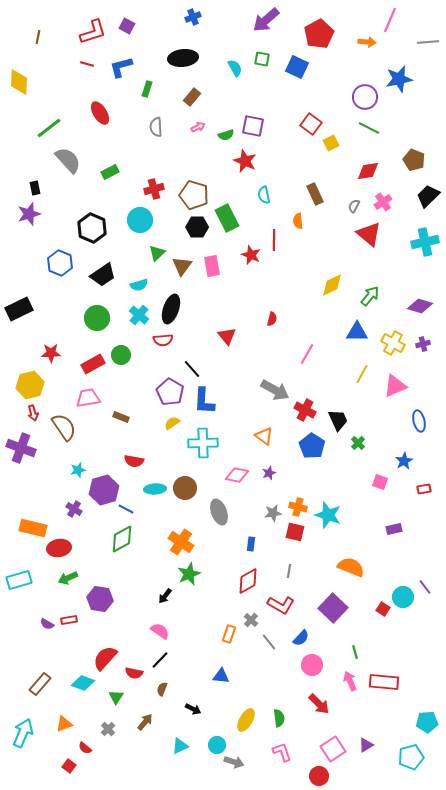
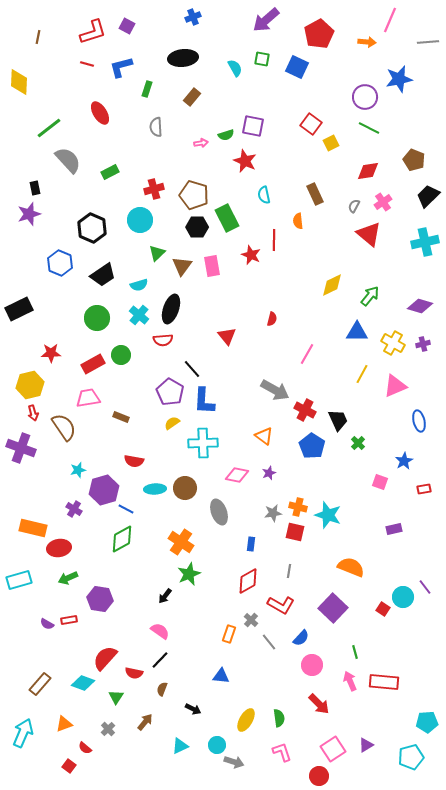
pink arrow at (198, 127): moved 3 px right, 16 px down; rotated 16 degrees clockwise
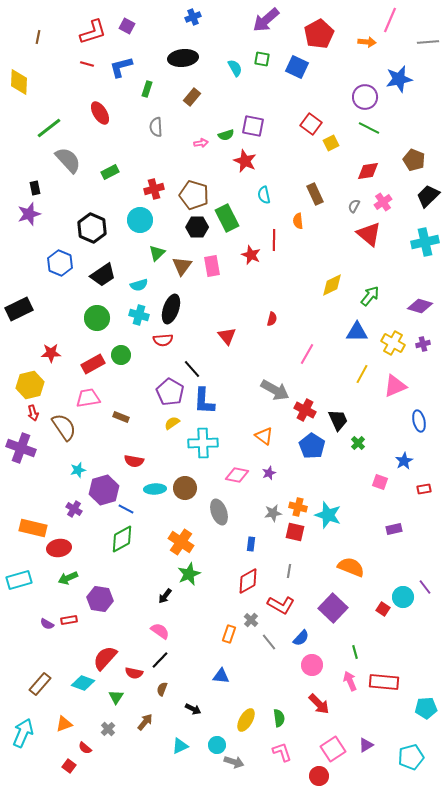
cyan cross at (139, 315): rotated 24 degrees counterclockwise
cyan pentagon at (427, 722): moved 1 px left, 14 px up
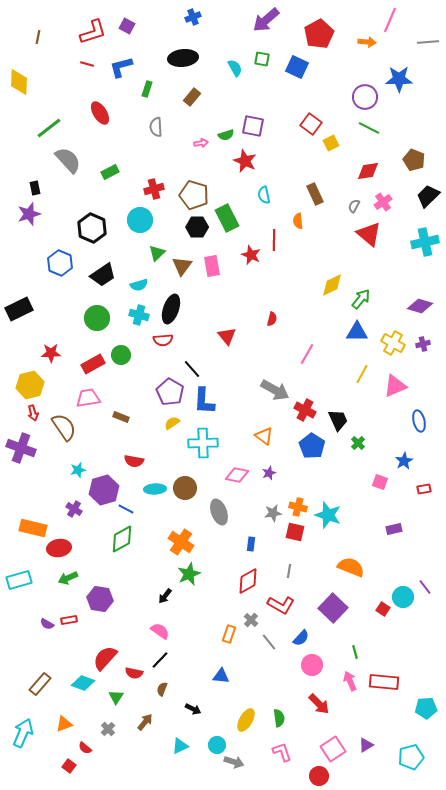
blue star at (399, 79): rotated 12 degrees clockwise
green arrow at (370, 296): moved 9 px left, 3 px down
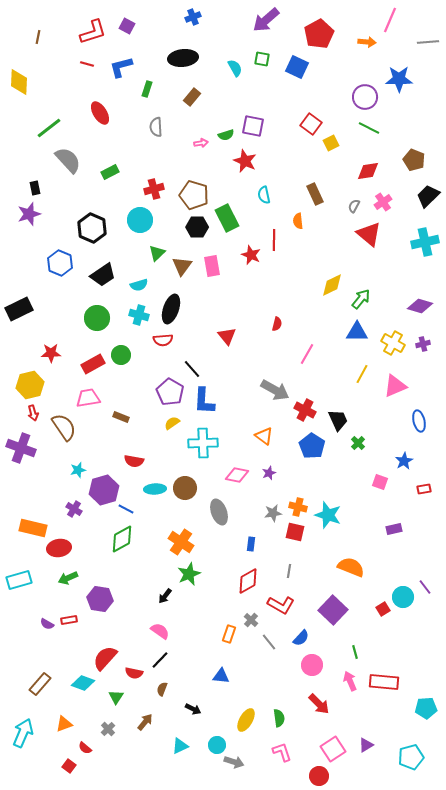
red semicircle at (272, 319): moved 5 px right, 5 px down
purple square at (333, 608): moved 2 px down
red square at (383, 609): rotated 24 degrees clockwise
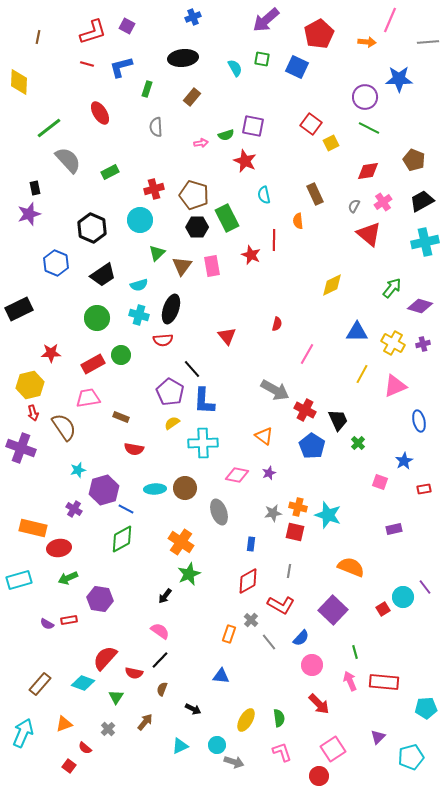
black trapezoid at (428, 196): moved 6 px left, 5 px down; rotated 15 degrees clockwise
blue hexagon at (60, 263): moved 4 px left
green arrow at (361, 299): moved 31 px right, 11 px up
red semicircle at (134, 461): moved 12 px up
purple triangle at (366, 745): moved 12 px right, 8 px up; rotated 14 degrees counterclockwise
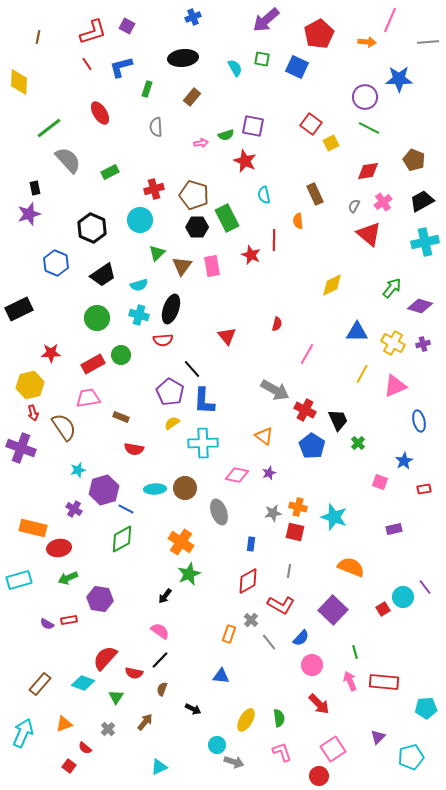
red line at (87, 64): rotated 40 degrees clockwise
cyan star at (328, 515): moved 6 px right, 2 px down
cyan triangle at (180, 746): moved 21 px left, 21 px down
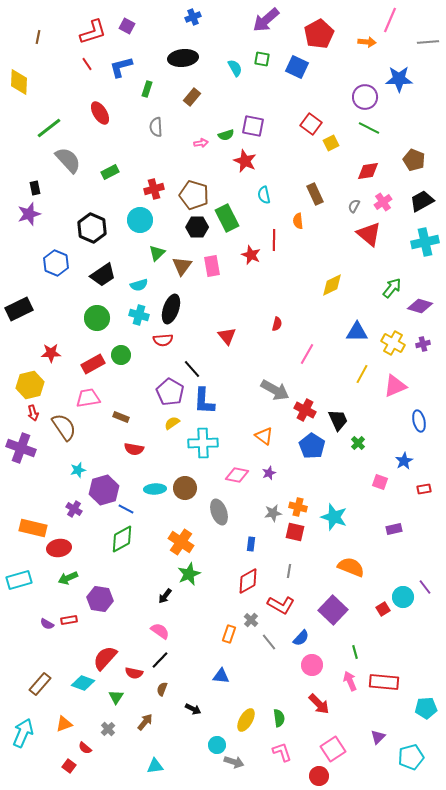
cyan triangle at (159, 767): moved 4 px left, 1 px up; rotated 18 degrees clockwise
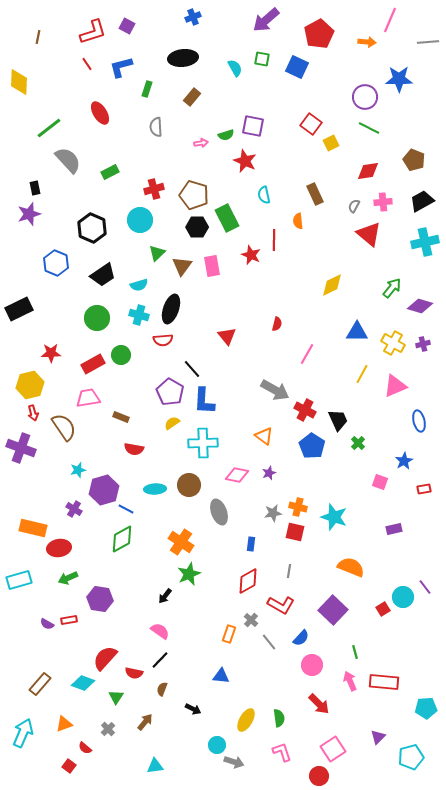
pink cross at (383, 202): rotated 30 degrees clockwise
brown circle at (185, 488): moved 4 px right, 3 px up
